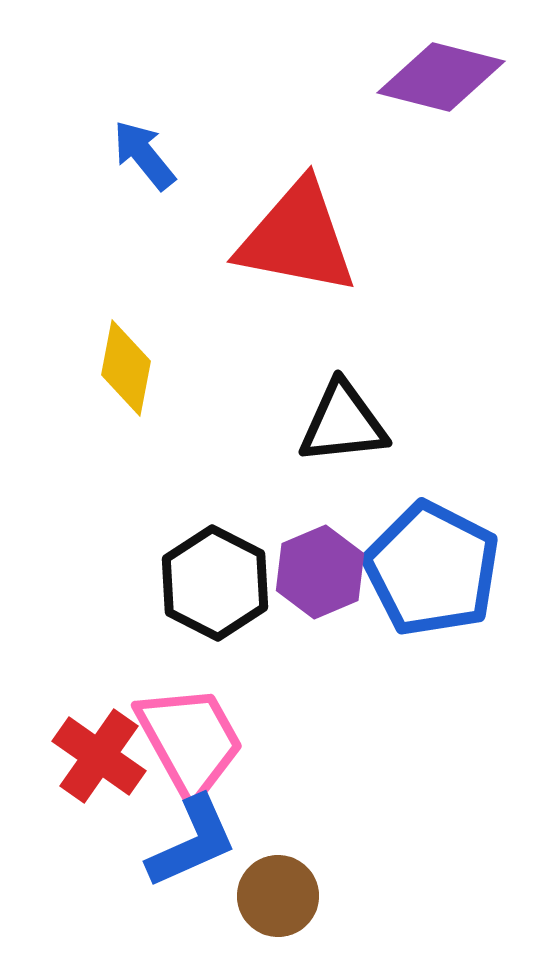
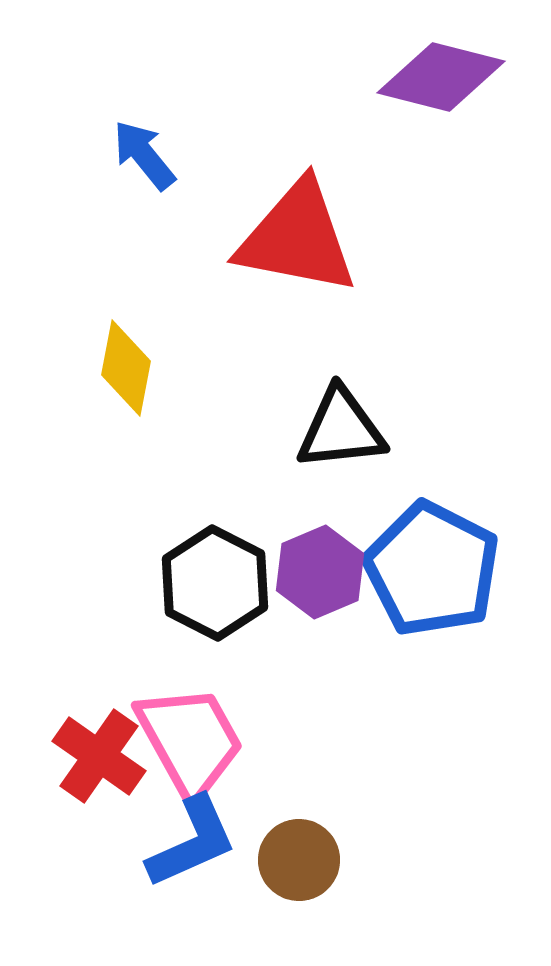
black triangle: moved 2 px left, 6 px down
brown circle: moved 21 px right, 36 px up
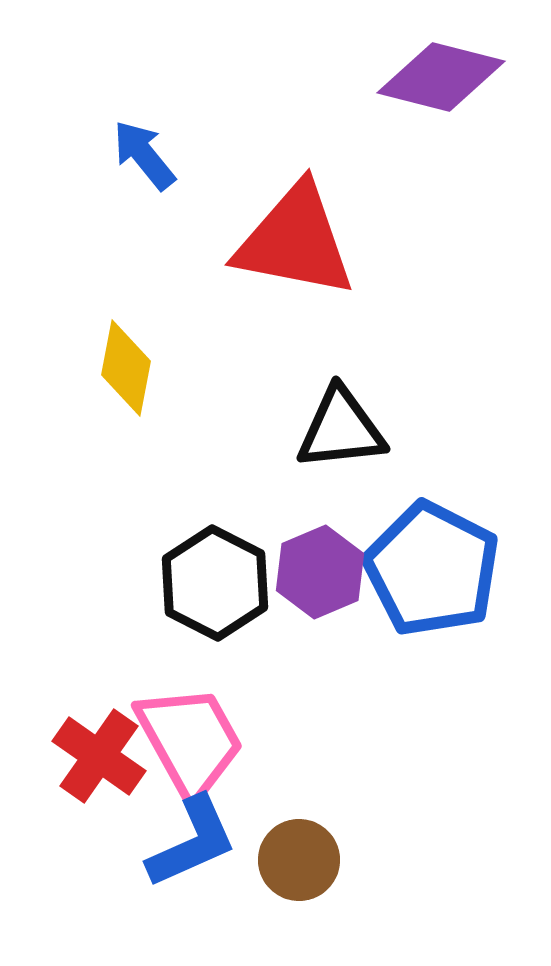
red triangle: moved 2 px left, 3 px down
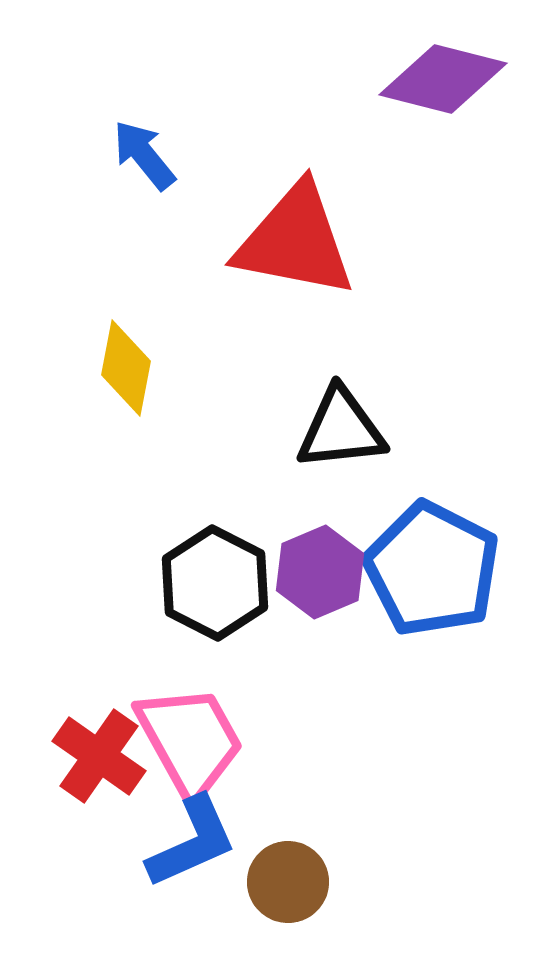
purple diamond: moved 2 px right, 2 px down
brown circle: moved 11 px left, 22 px down
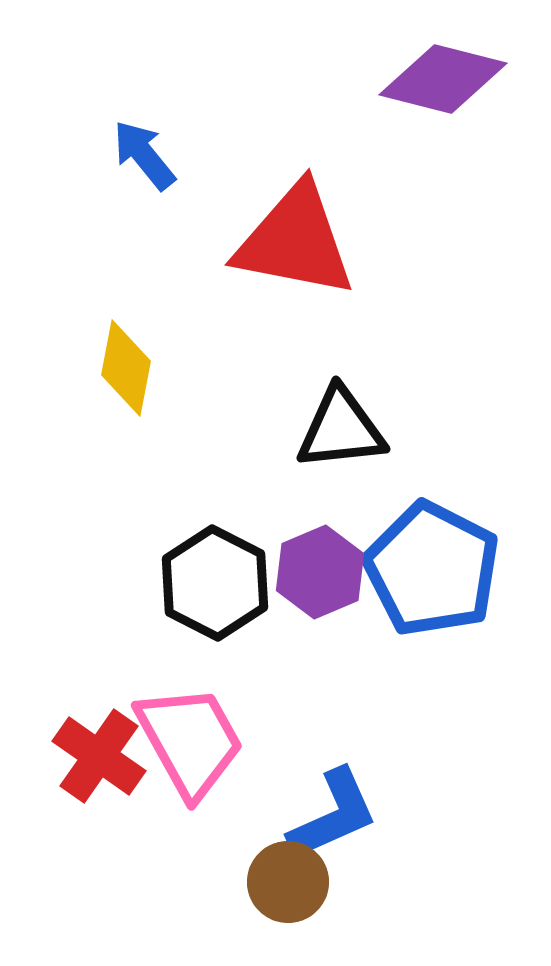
blue L-shape: moved 141 px right, 27 px up
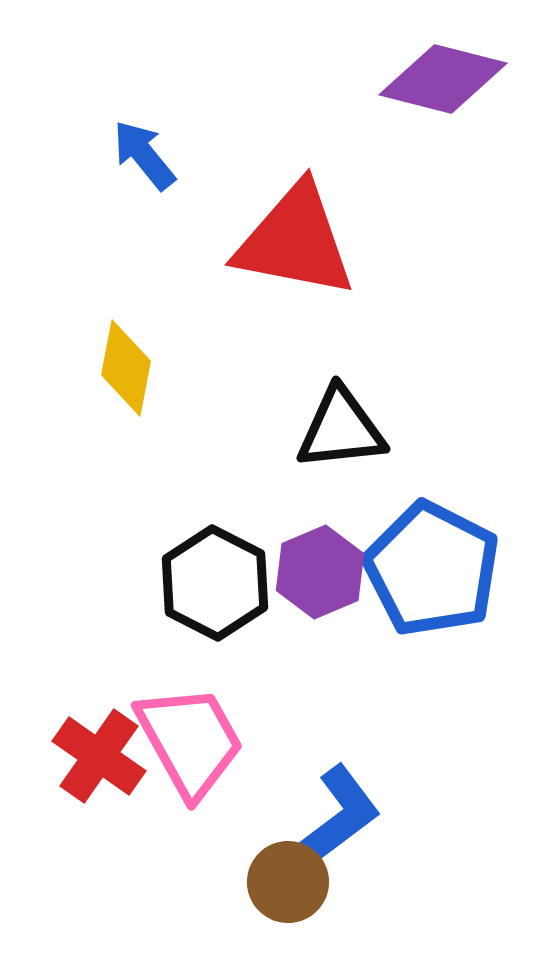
blue L-shape: moved 6 px right, 1 px down; rotated 13 degrees counterclockwise
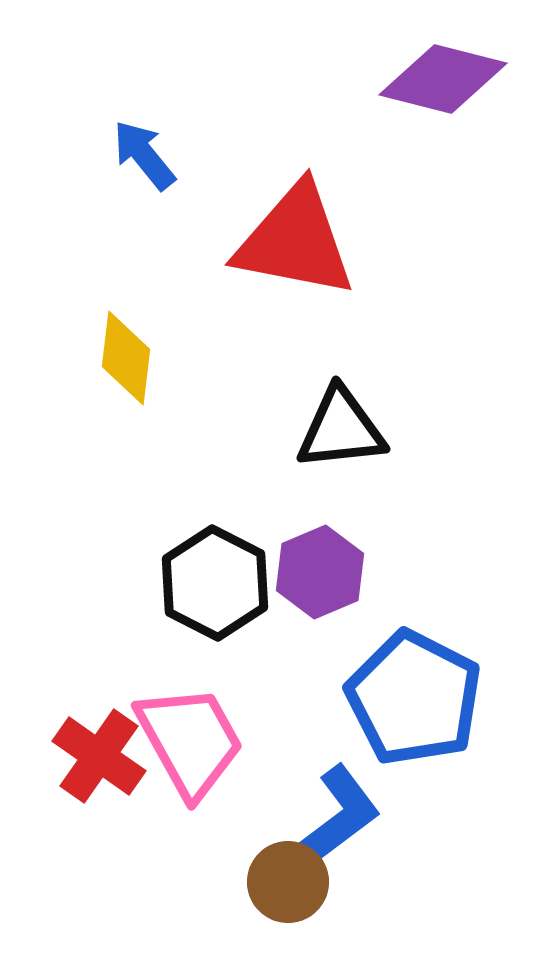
yellow diamond: moved 10 px up; rotated 4 degrees counterclockwise
blue pentagon: moved 18 px left, 129 px down
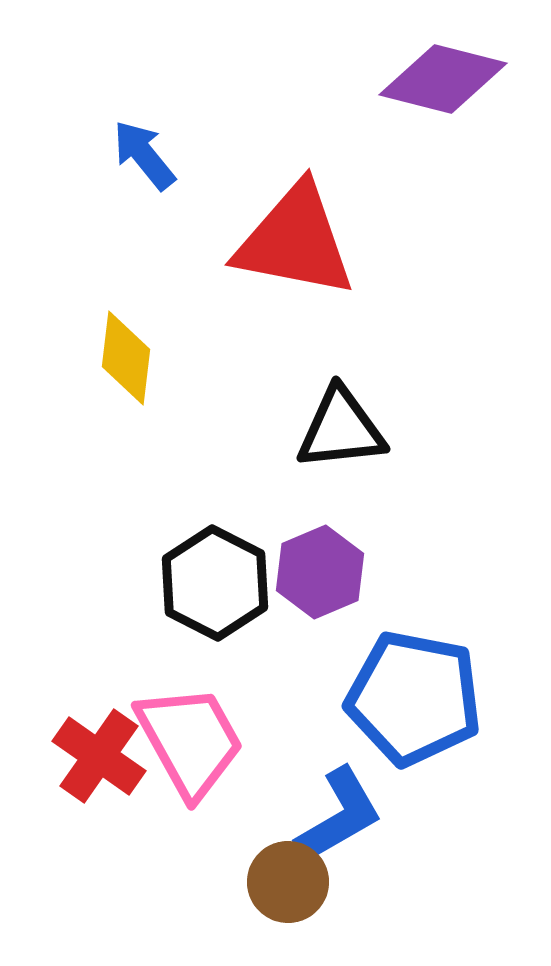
blue pentagon: rotated 16 degrees counterclockwise
blue L-shape: rotated 7 degrees clockwise
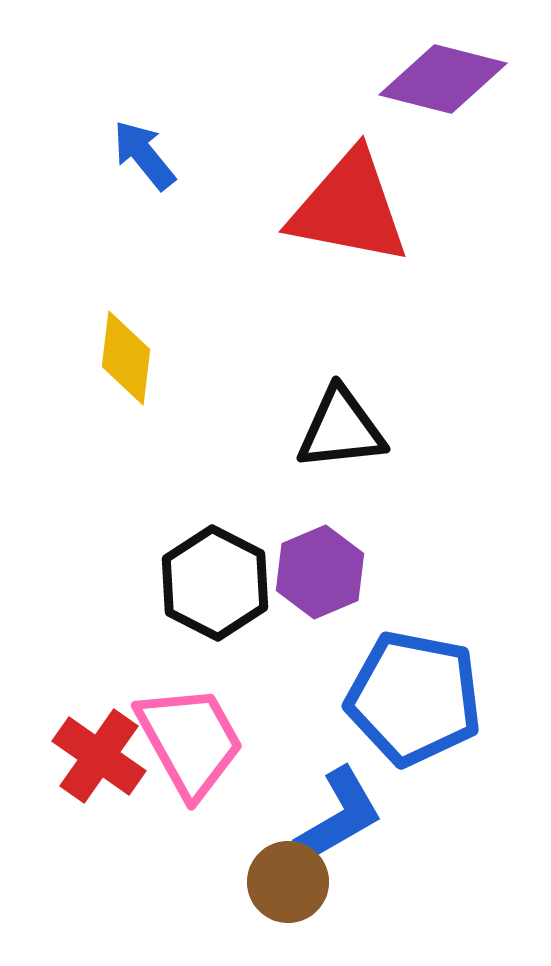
red triangle: moved 54 px right, 33 px up
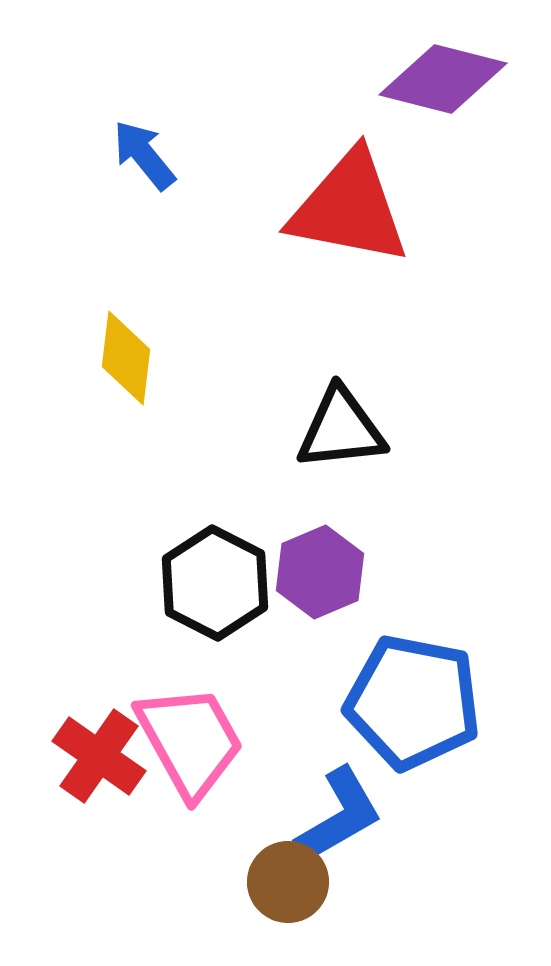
blue pentagon: moved 1 px left, 4 px down
